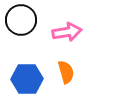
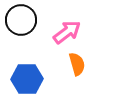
pink arrow: rotated 28 degrees counterclockwise
orange semicircle: moved 11 px right, 8 px up
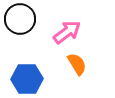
black circle: moved 1 px left, 1 px up
orange semicircle: rotated 15 degrees counterclockwise
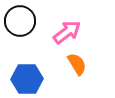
black circle: moved 2 px down
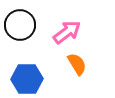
black circle: moved 4 px down
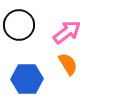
black circle: moved 1 px left
orange semicircle: moved 9 px left
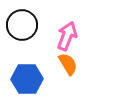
black circle: moved 3 px right
pink arrow: moved 4 px down; rotated 32 degrees counterclockwise
